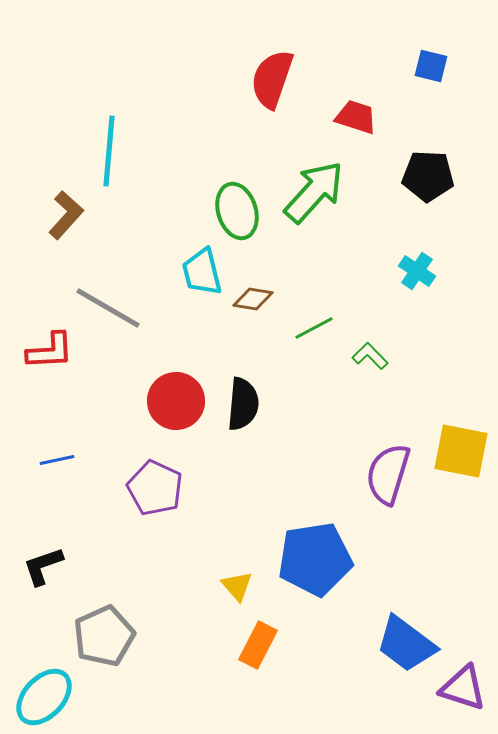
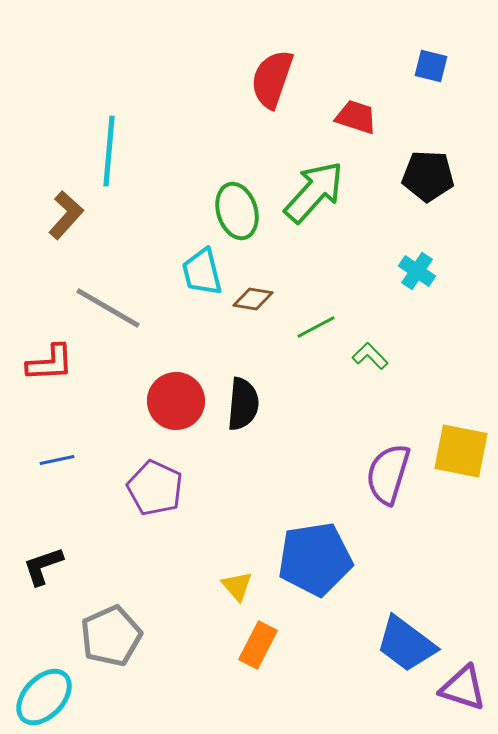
green line: moved 2 px right, 1 px up
red L-shape: moved 12 px down
gray pentagon: moved 7 px right
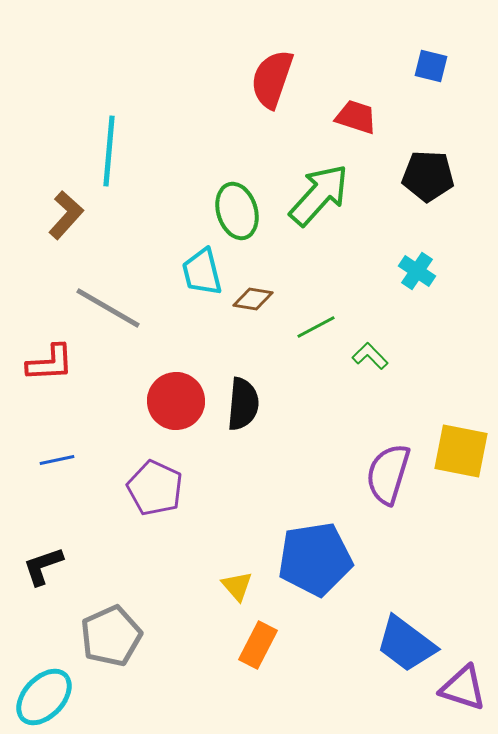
green arrow: moved 5 px right, 3 px down
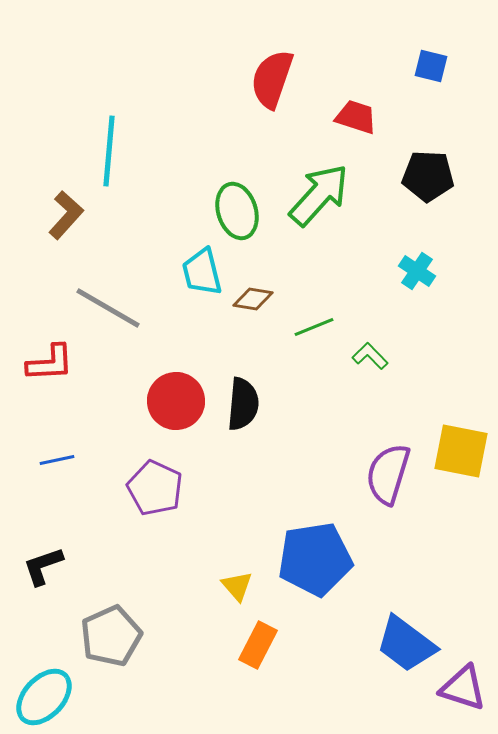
green line: moved 2 px left; rotated 6 degrees clockwise
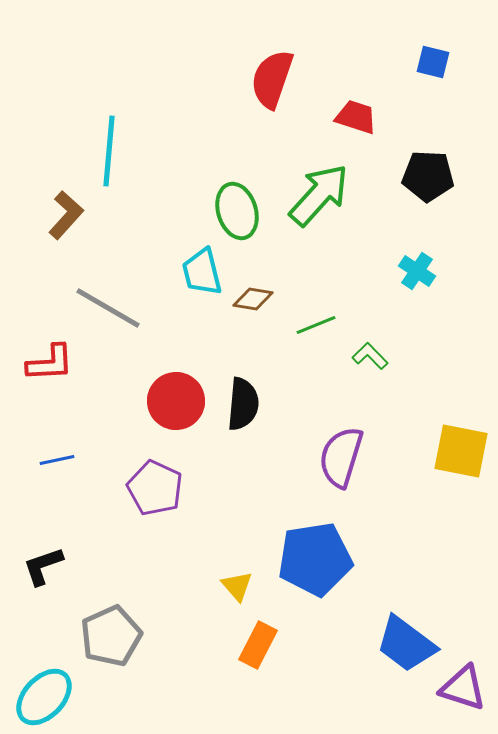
blue square: moved 2 px right, 4 px up
green line: moved 2 px right, 2 px up
purple semicircle: moved 47 px left, 17 px up
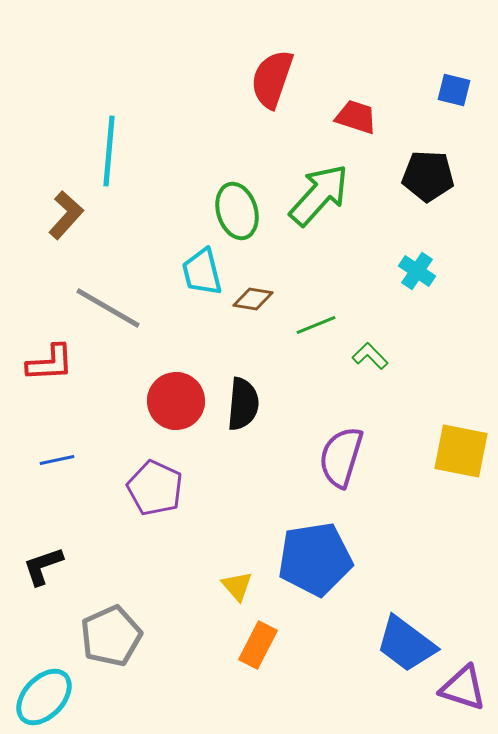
blue square: moved 21 px right, 28 px down
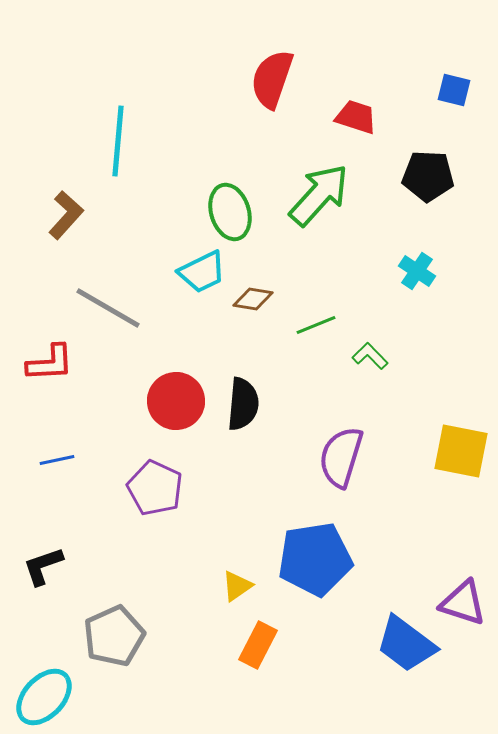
cyan line: moved 9 px right, 10 px up
green ellipse: moved 7 px left, 1 px down
cyan trapezoid: rotated 102 degrees counterclockwise
yellow triangle: rotated 36 degrees clockwise
gray pentagon: moved 3 px right
purple triangle: moved 85 px up
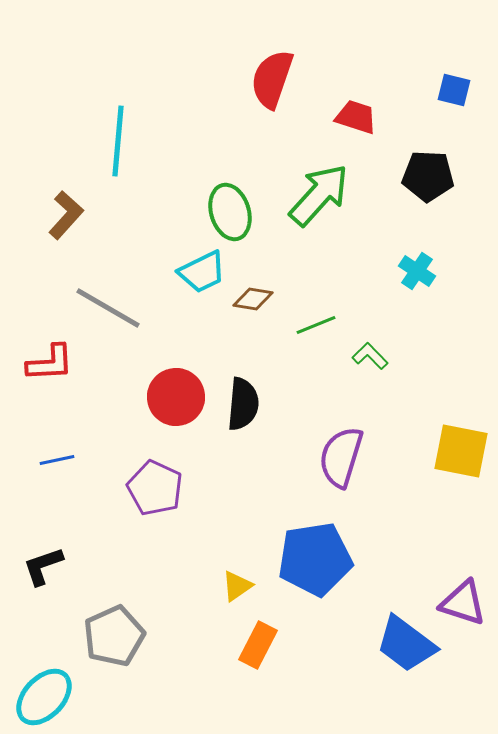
red circle: moved 4 px up
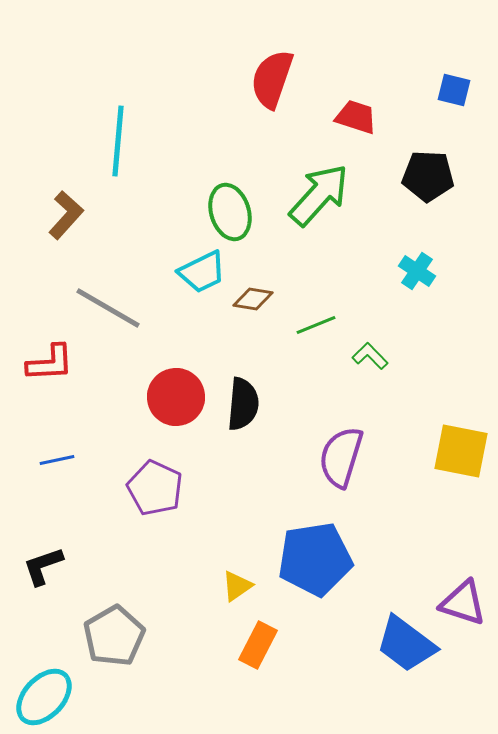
gray pentagon: rotated 6 degrees counterclockwise
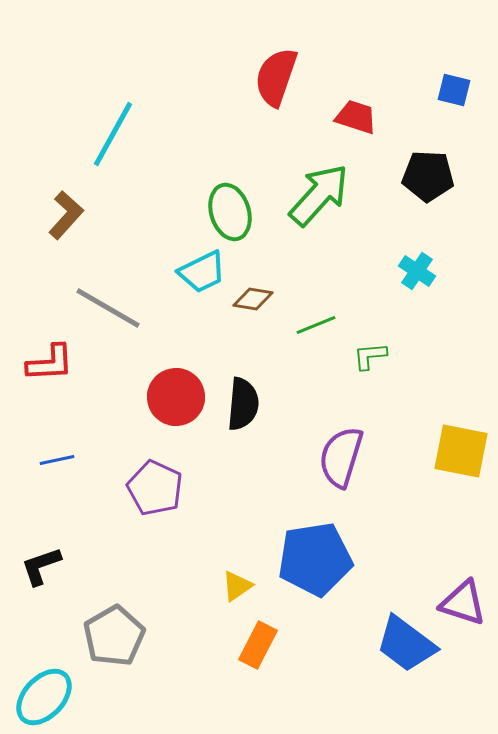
red semicircle: moved 4 px right, 2 px up
cyan line: moved 5 px left, 7 px up; rotated 24 degrees clockwise
green L-shape: rotated 51 degrees counterclockwise
black L-shape: moved 2 px left
